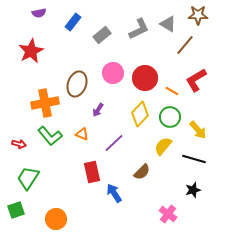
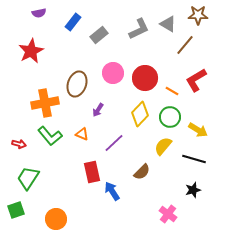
gray rectangle: moved 3 px left
yellow arrow: rotated 18 degrees counterclockwise
blue arrow: moved 2 px left, 2 px up
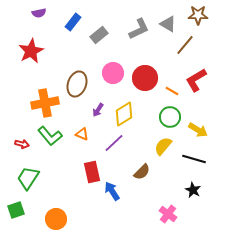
yellow diamond: moved 16 px left; rotated 15 degrees clockwise
red arrow: moved 3 px right
black star: rotated 28 degrees counterclockwise
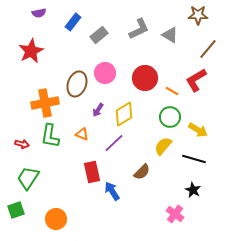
gray triangle: moved 2 px right, 11 px down
brown line: moved 23 px right, 4 px down
pink circle: moved 8 px left
green L-shape: rotated 50 degrees clockwise
pink cross: moved 7 px right
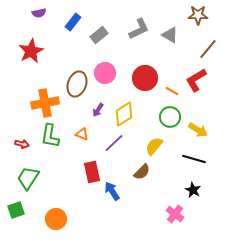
yellow semicircle: moved 9 px left
